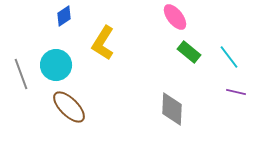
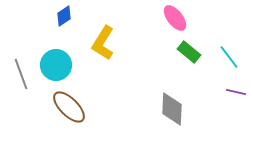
pink ellipse: moved 1 px down
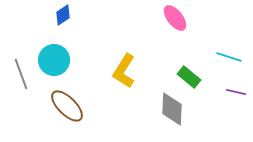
blue diamond: moved 1 px left, 1 px up
yellow L-shape: moved 21 px right, 28 px down
green rectangle: moved 25 px down
cyan line: rotated 35 degrees counterclockwise
cyan circle: moved 2 px left, 5 px up
brown ellipse: moved 2 px left, 1 px up
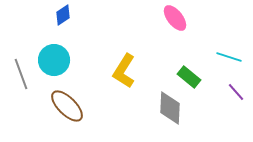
purple line: rotated 36 degrees clockwise
gray diamond: moved 2 px left, 1 px up
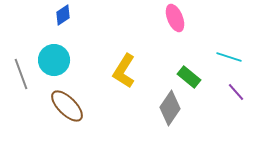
pink ellipse: rotated 16 degrees clockwise
gray diamond: rotated 32 degrees clockwise
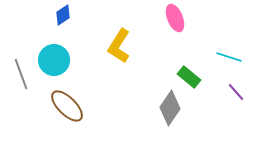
yellow L-shape: moved 5 px left, 25 px up
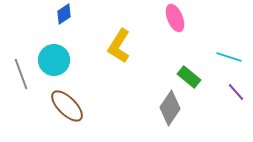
blue diamond: moved 1 px right, 1 px up
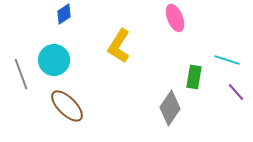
cyan line: moved 2 px left, 3 px down
green rectangle: moved 5 px right; rotated 60 degrees clockwise
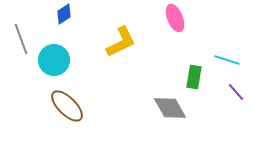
yellow L-shape: moved 2 px right, 4 px up; rotated 148 degrees counterclockwise
gray line: moved 35 px up
gray diamond: rotated 64 degrees counterclockwise
